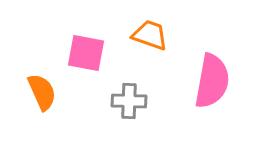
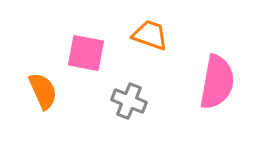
pink semicircle: moved 5 px right, 1 px down
orange semicircle: moved 1 px right, 1 px up
gray cross: rotated 20 degrees clockwise
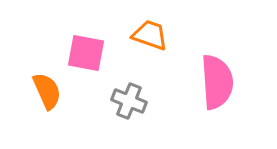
pink semicircle: rotated 14 degrees counterclockwise
orange semicircle: moved 4 px right
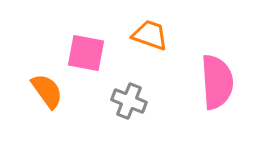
orange semicircle: rotated 12 degrees counterclockwise
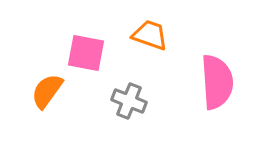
orange semicircle: rotated 108 degrees counterclockwise
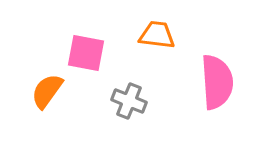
orange trapezoid: moved 7 px right; rotated 12 degrees counterclockwise
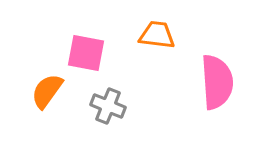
gray cross: moved 21 px left, 5 px down
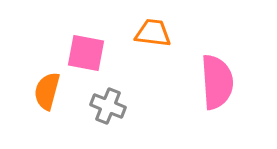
orange trapezoid: moved 4 px left, 2 px up
orange semicircle: rotated 21 degrees counterclockwise
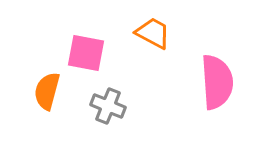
orange trapezoid: rotated 21 degrees clockwise
